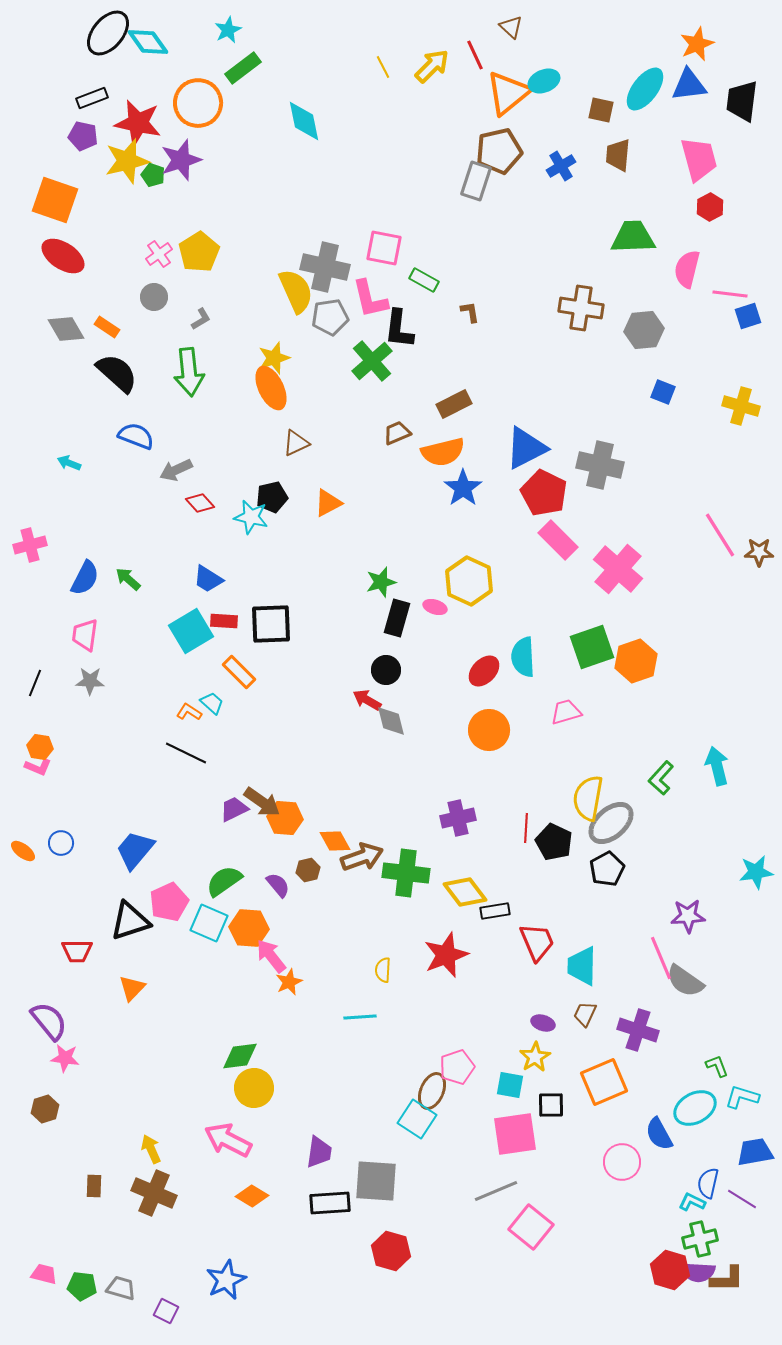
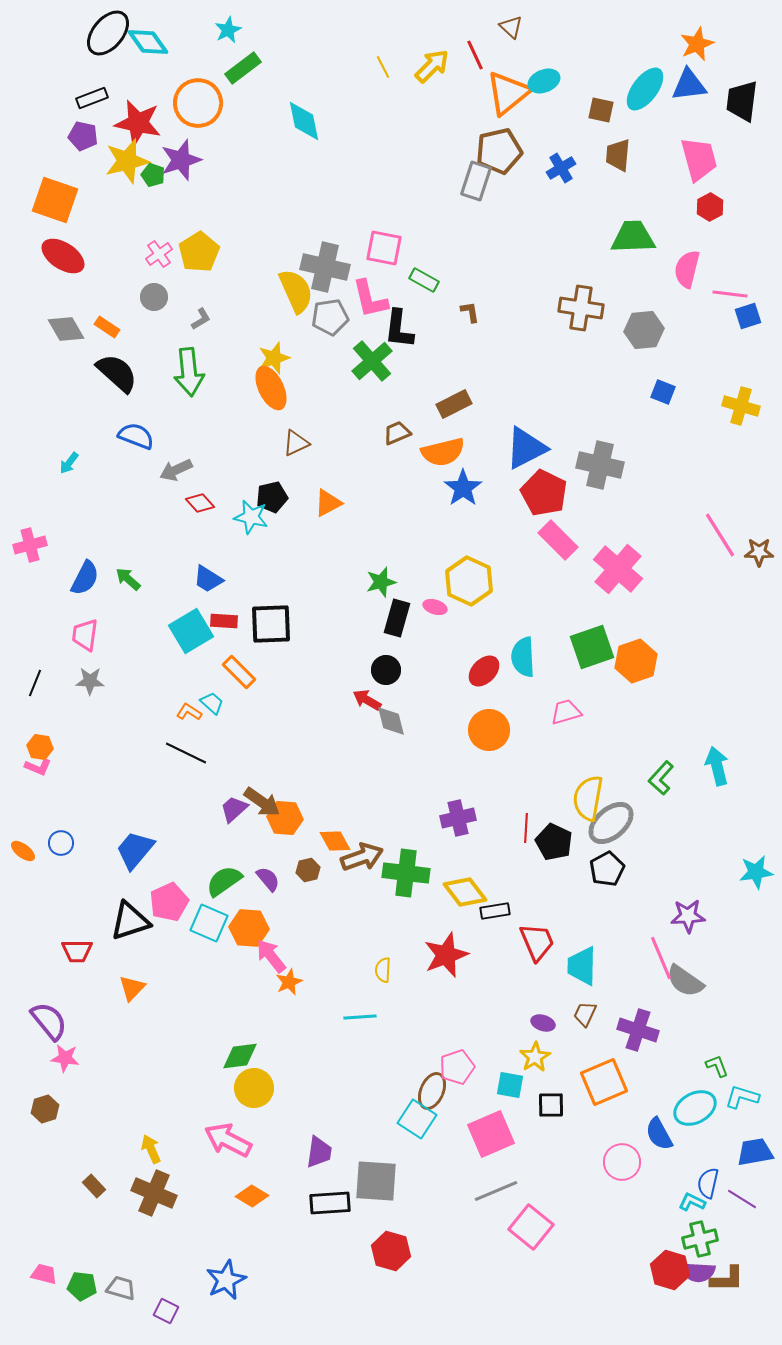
blue cross at (561, 166): moved 2 px down
cyan arrow at (69, 463): rotated 75 degrees counterclockwise
purple trapezoid at (234, 809): rotated 16 degrees counterclockwise
purple semicircle at (278, 885): moved 10 px left, 6 px up
pink square at (515, 1134): moved 24 px left; rotated 15 degrees counterclockwise
brown rectangle at (94, 1186): rotated 45 degrees counterclockwise
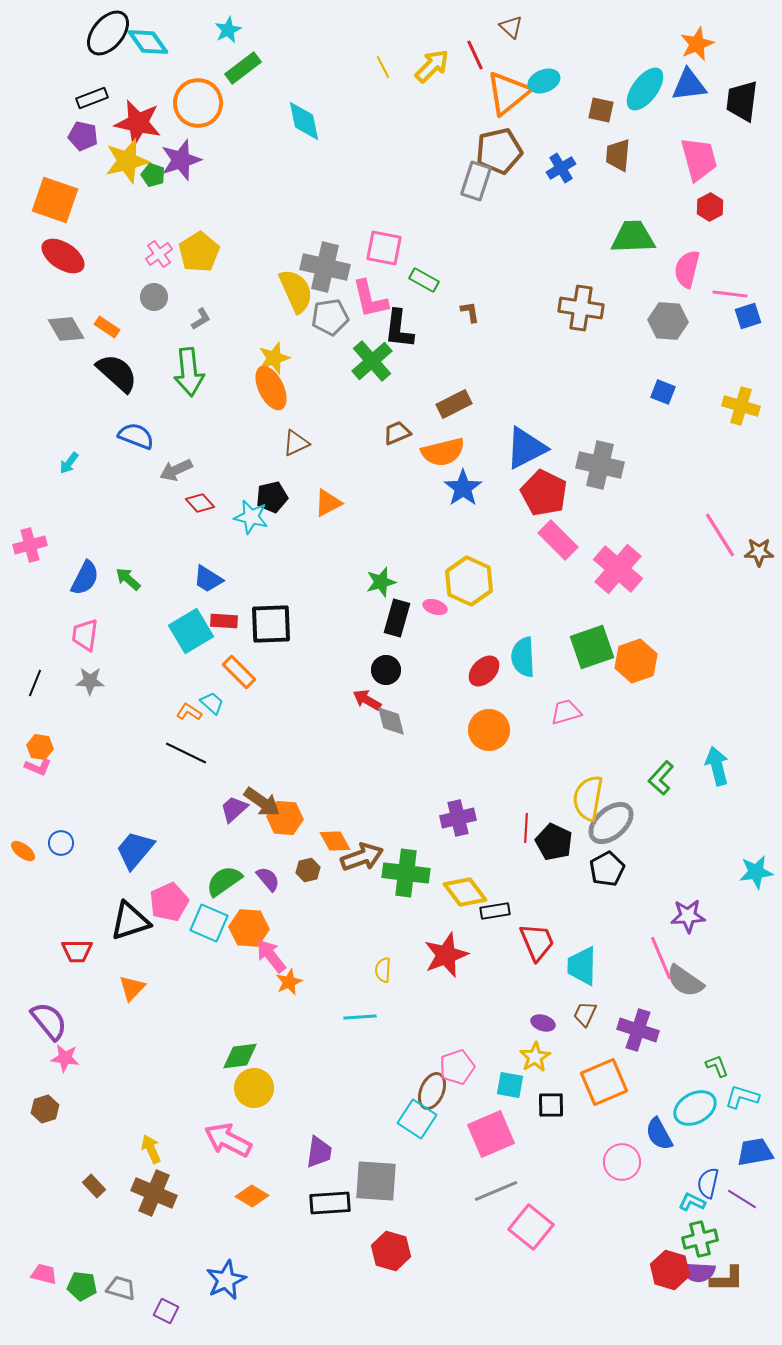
gray hexagon at (644, 330): moved 24 px right, 9 px up; rotated 9 degrees clockwise
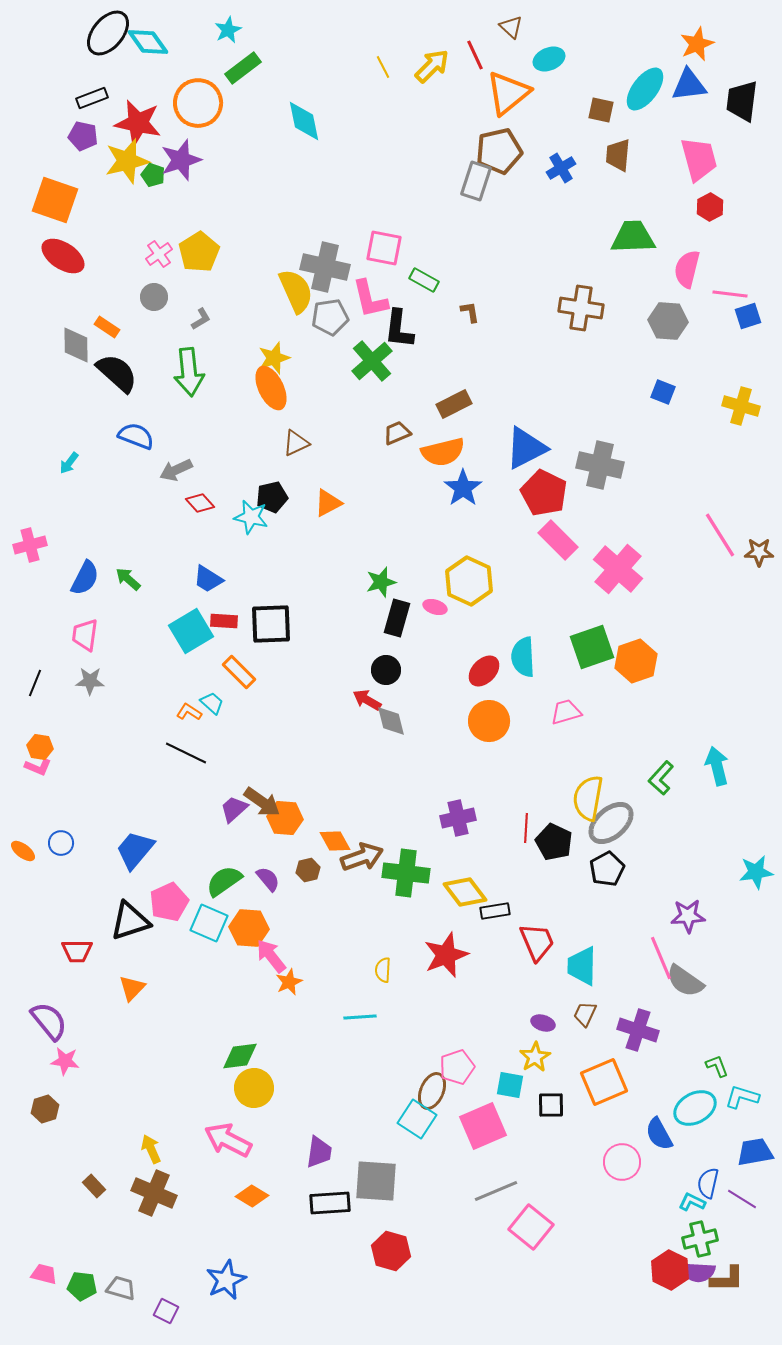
cyan ellipse at (544, 81): moved 5 px right, 22 px up
gray diamond at (66, 329): moved 10 px right, 16 px down; rotated 30 degrees clockwise
orange circle at (489, 730): moved 9 px up
pink star at (65, 1058): moved 3 px down
pink square at (491, 1134): moved 8 px left, 8 px up
red hexagon at (670, 1270): rotated 9 degrees clockwise
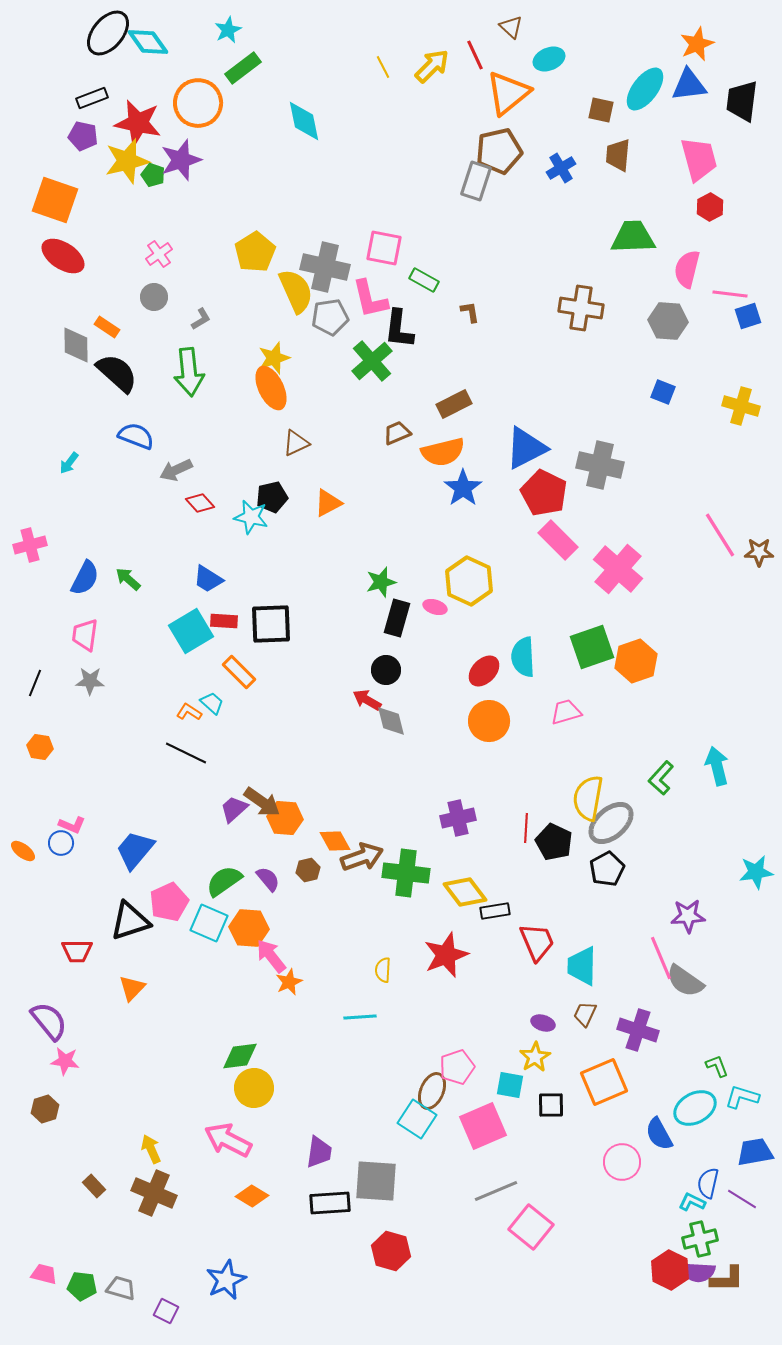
yellow pentagon at (199, 252): moved 56 px right
pink L-shape at (38, 767): moved 34 px right, 58 px down
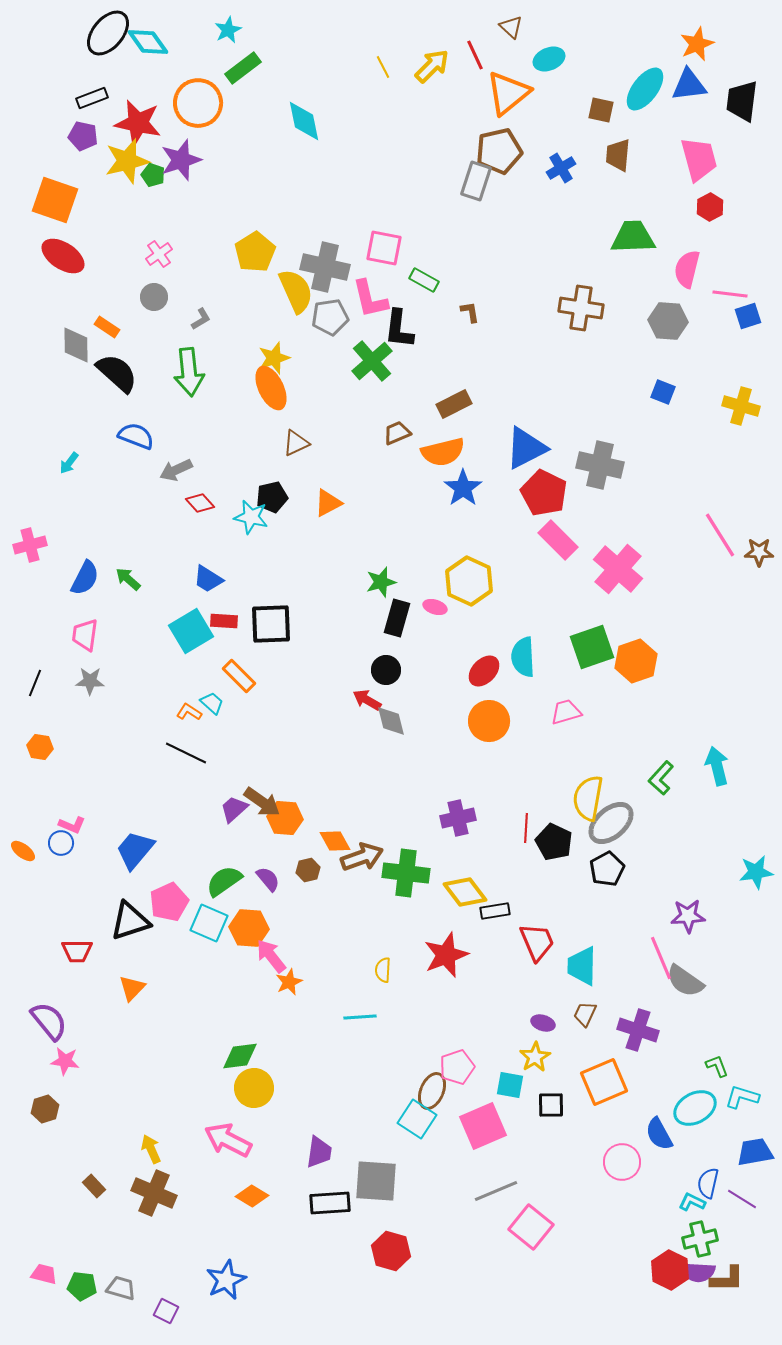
orange rectangle at (239, 672): moved 4 px down
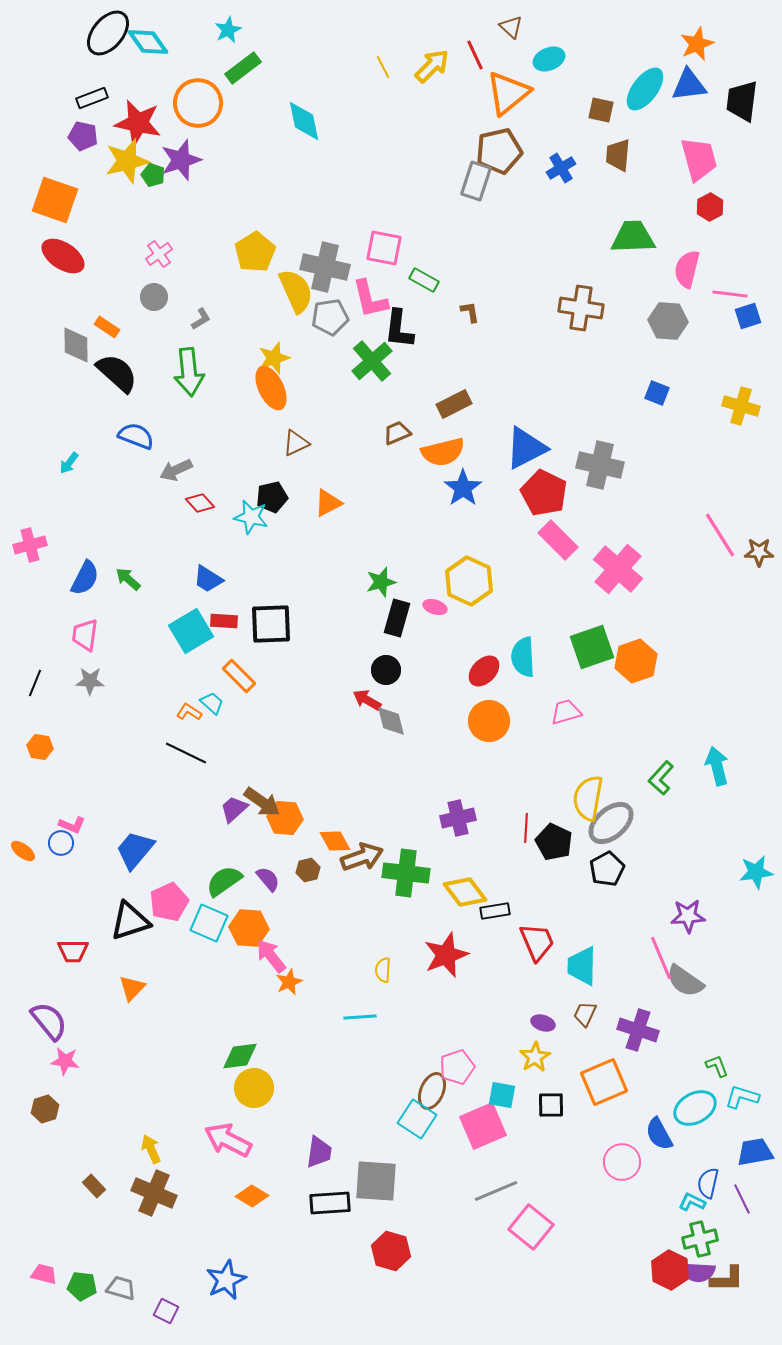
blue square at (663, 392): moved 6 px left, 1 px down
red trapezoid at (77, 951): moved 4 px left
cyan square at (510, 1085): moved 8 px left, 10 px down
purple line at (742, 1199): rotated 32 degrees clockwise
